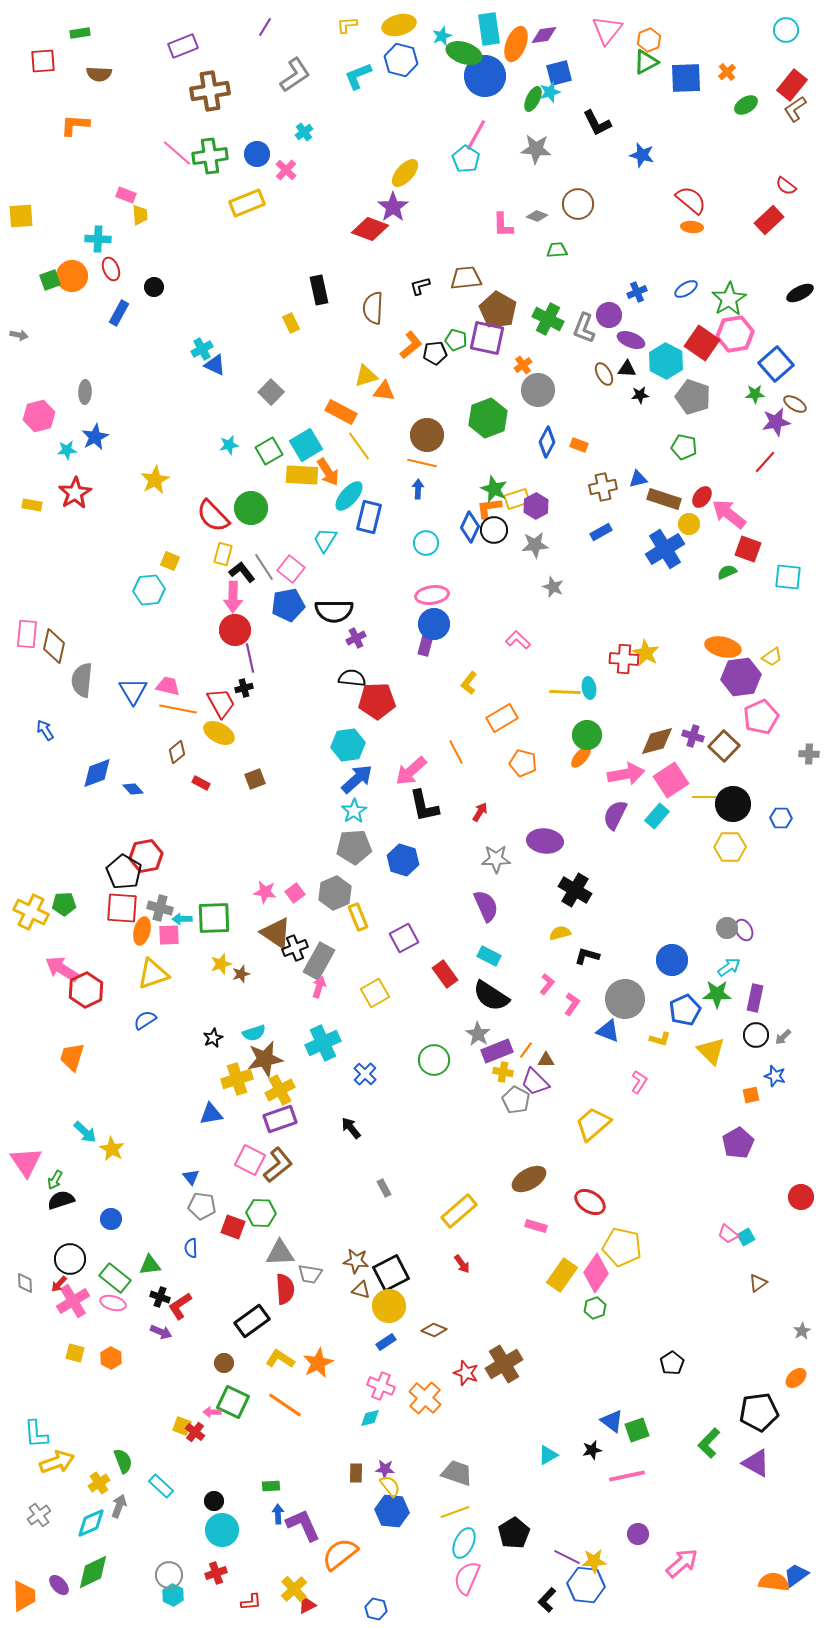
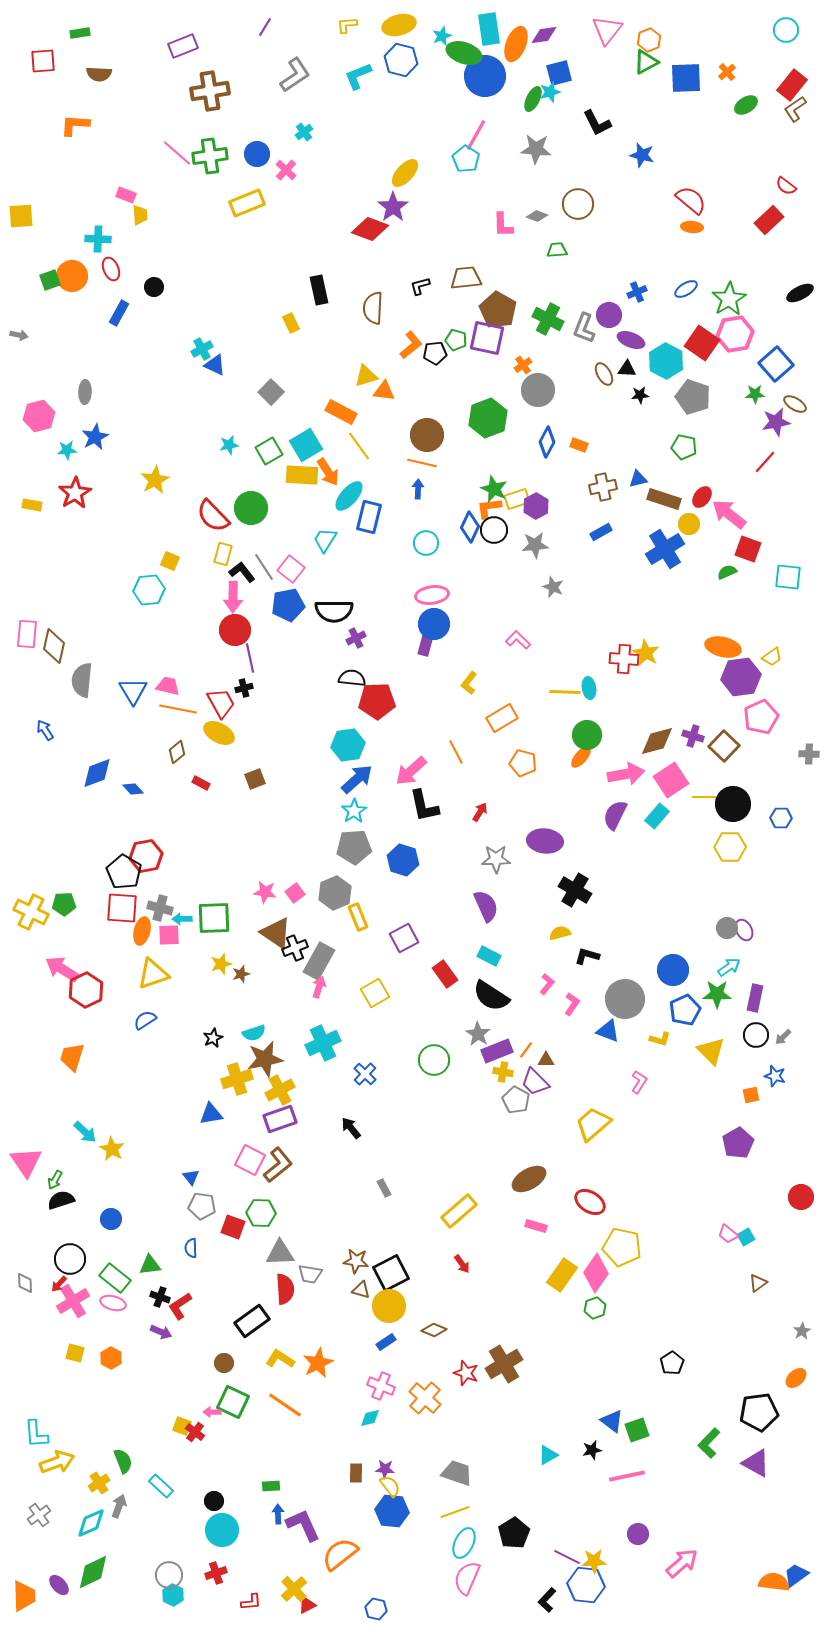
blue circle at (672, 960): moved 1 px right, 10 px down
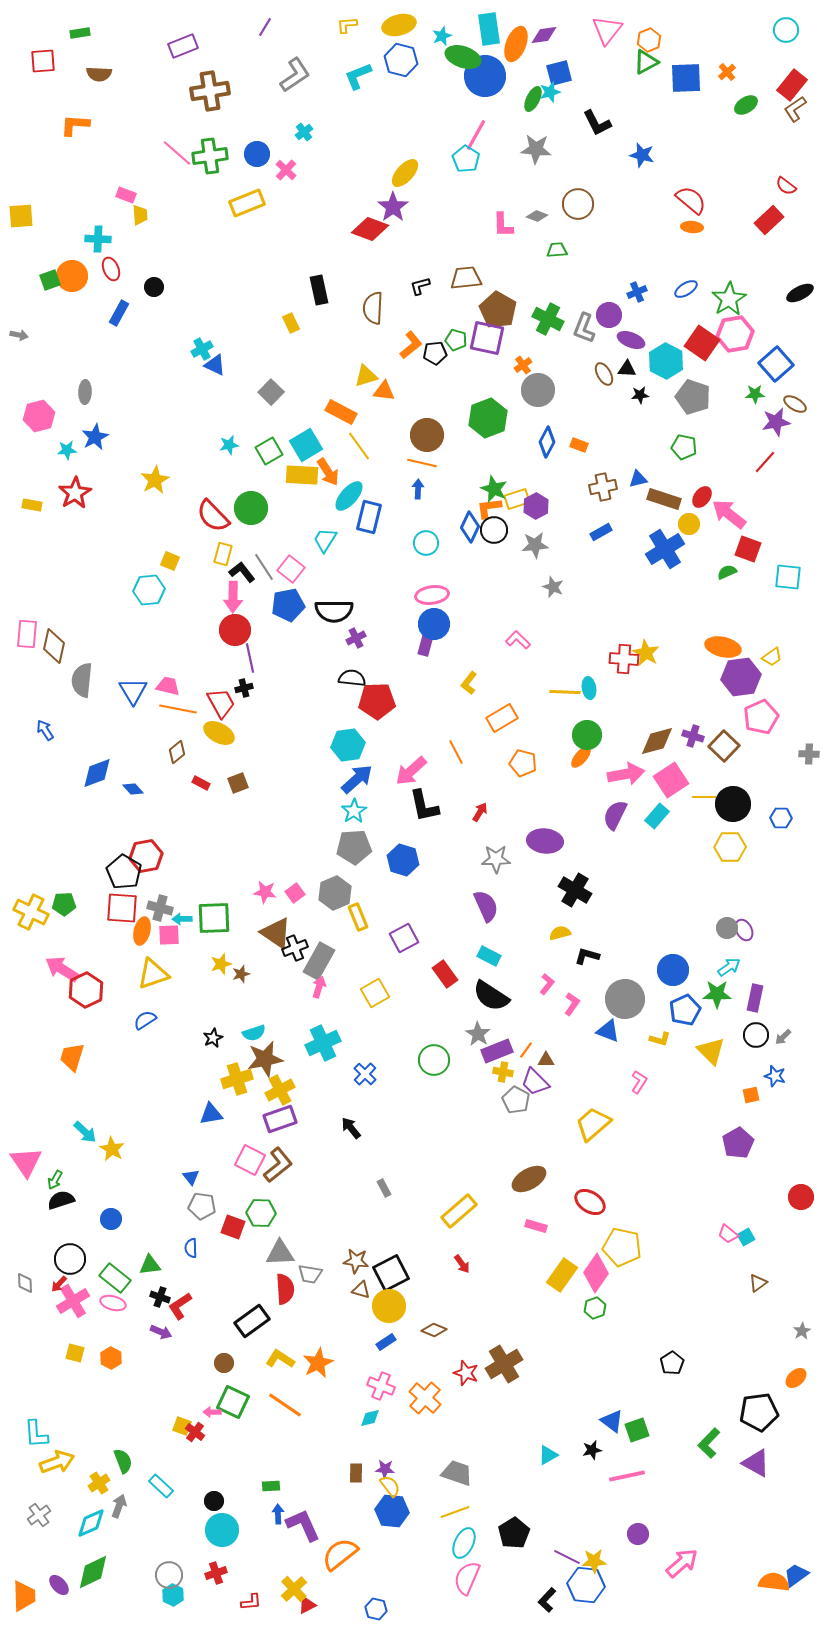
green ellipse at (464, 53): moved 1 px left, 4 px down
brown square at (255, 779): moved 17 px left, 4 px down
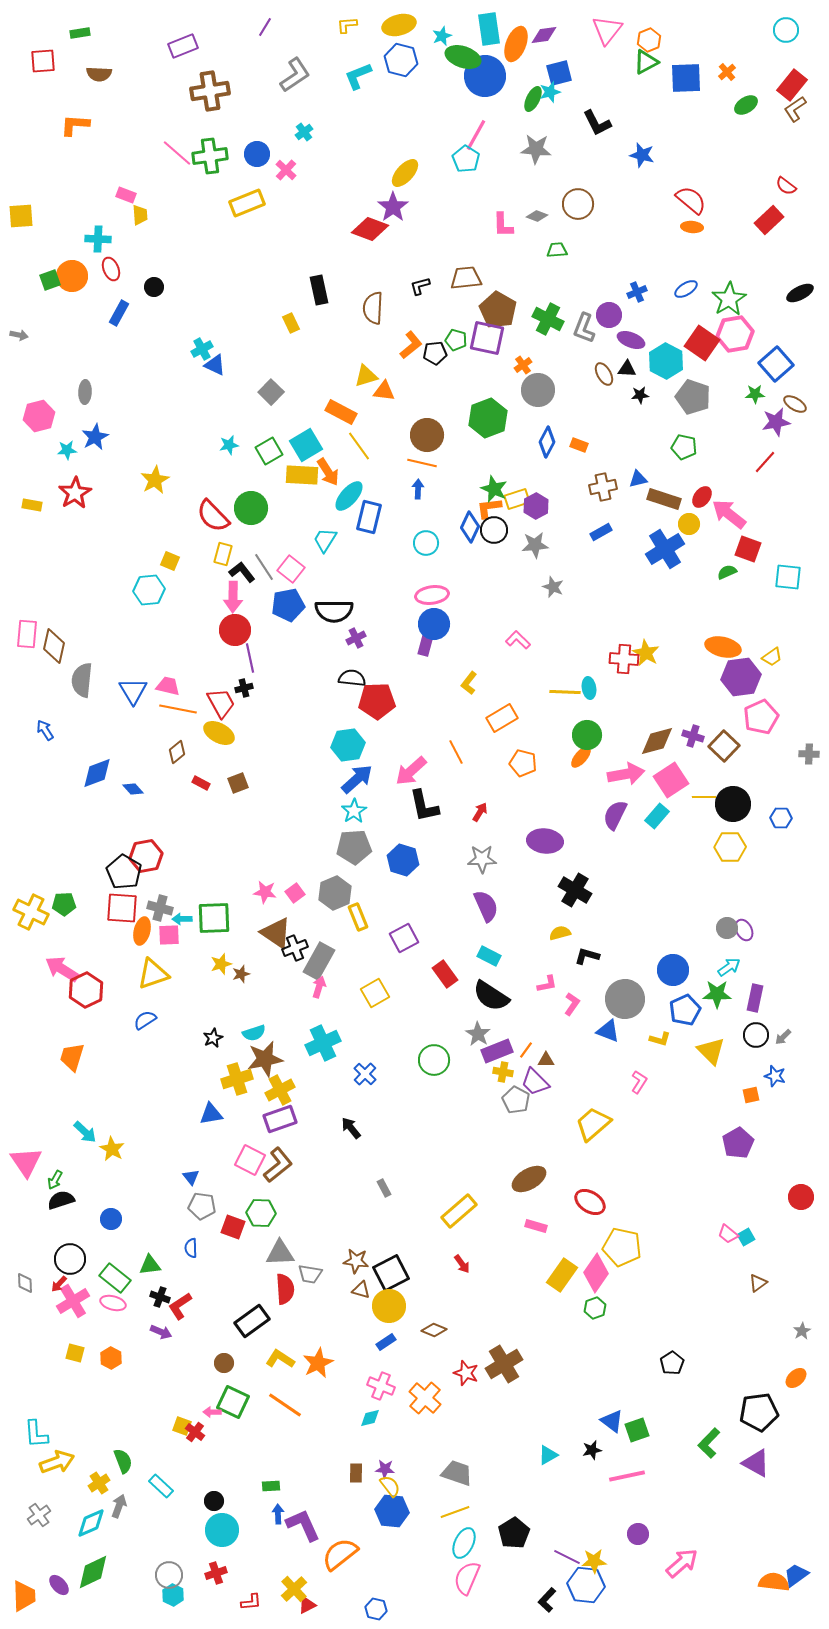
gray star at (496, 859): moved 14 px left
pink L-shape at (547, 984): rotated 40 degrees clockwise
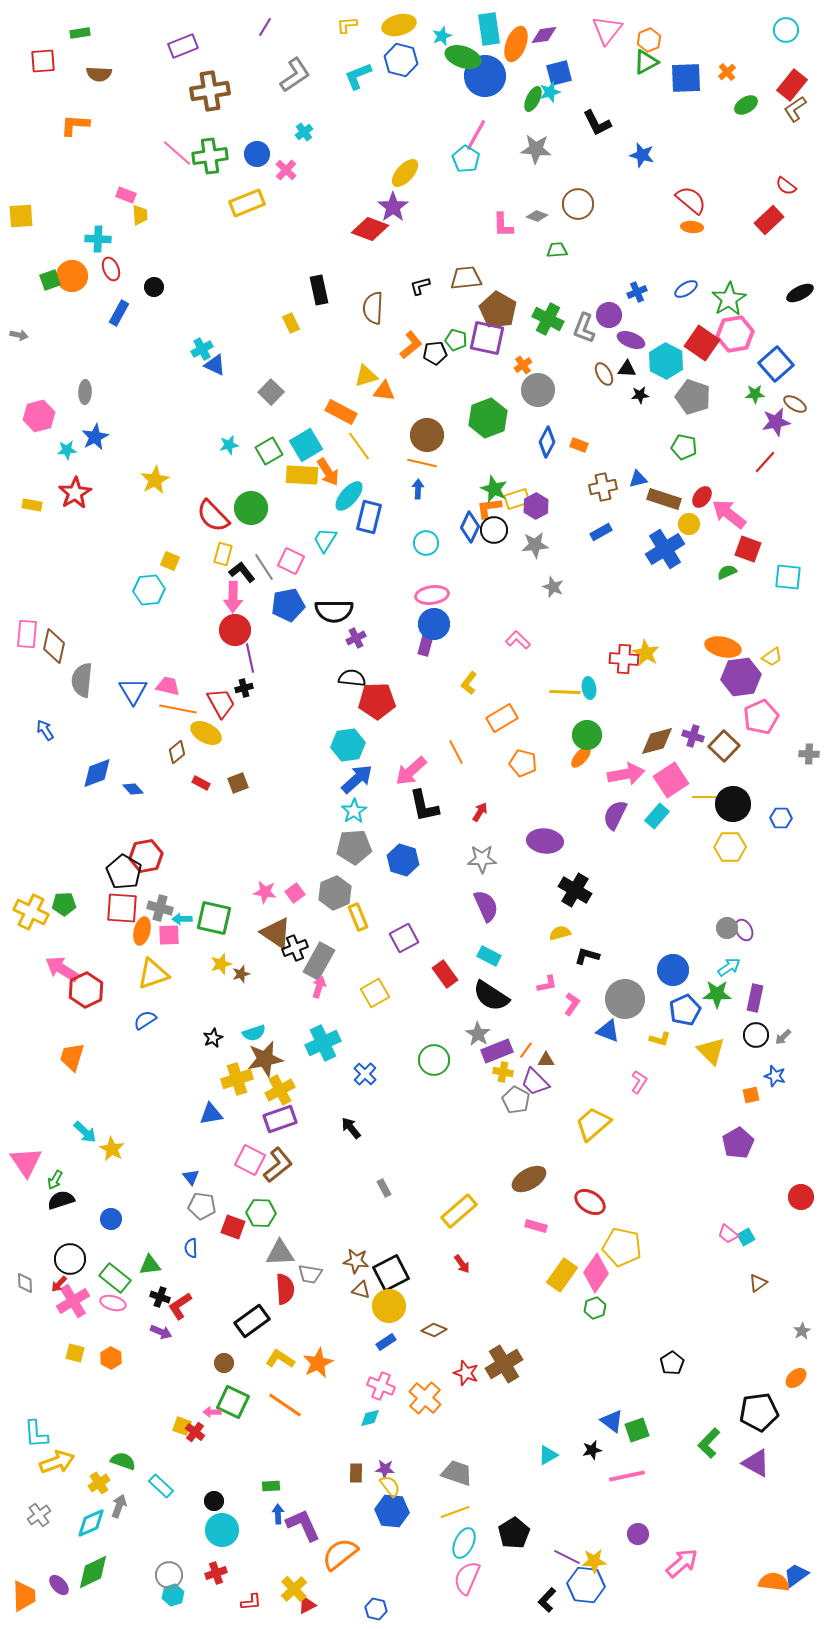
pink square at (291, 569): moved 8 px up; rotated 12 degrees counterclockwise
yellow ellipse at (219, 733): moved 13 px left
green square at (214, 918): rotated 15 degrees clockwise
green semicircle at (123, 1461): rotated 50 degrees counterclockwise
cyan hexagon at (173, 1595): rotated 15 degrees clockwise
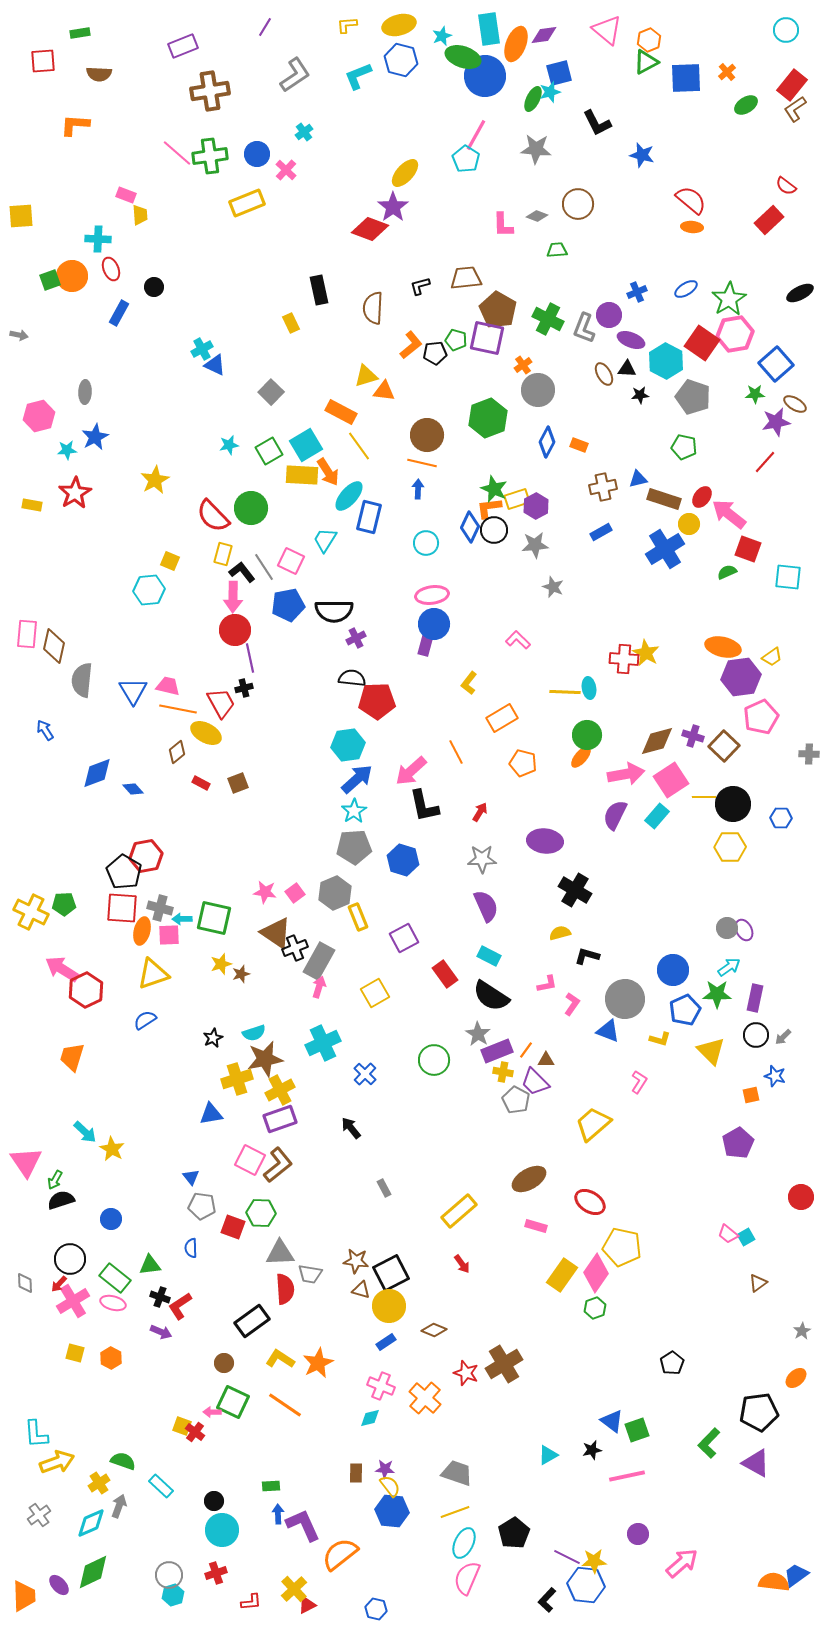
pink triangle at (607, 30): rotated 28 degrees counterclockwise
